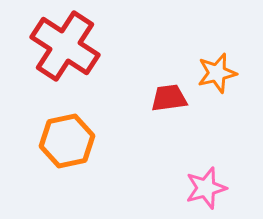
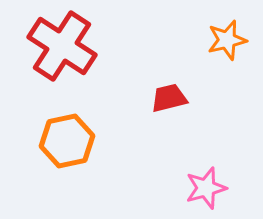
red cross: moved 3 px left
orange star: moved 10 px right, 33 px up
red trapezoid: rotated 6 degrees counterclockwise
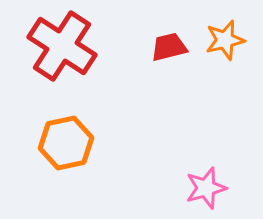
orange star: moved 2 px left
red trapezoid: moved 51 px up
orange hexagon: moved 1 px left, 2 px down
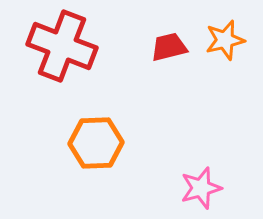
red cross: rotated 12 degrees counterclockwise
orange hexagon: moved 30 px right; rotated 10 degrees clockwise
pink star: moved 5 px left
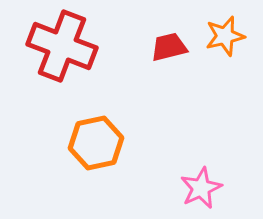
orange star: moved 4 px up
orange hexagon: rotated 10 degrees counterclockwise
pink star: rotated 9 degrees counterclockwise
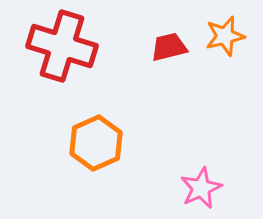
red cross: rotated 4 degrees counterclockwise
orange hexagon: rotated 12 degrees counterclockwise
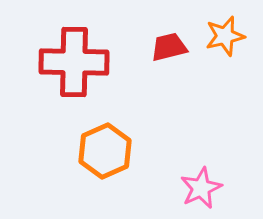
red cross: moved 12 px right, 16 px down; rotated 16 degrees counterclockwise
orange hexagon: moved 9 px right, 8 px down
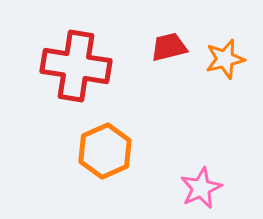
orange star: moved 23 px down
red cross: moved 2 px right, 4 px down; rotated 8 degrees clockwise
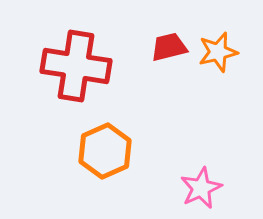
orange star: moved 7 px left, 7 px up
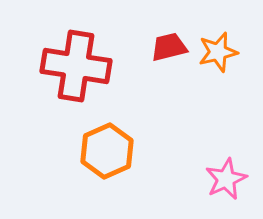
orange hexagon: moved 2 px right
pink star: moved 25 px right, 9 px up
